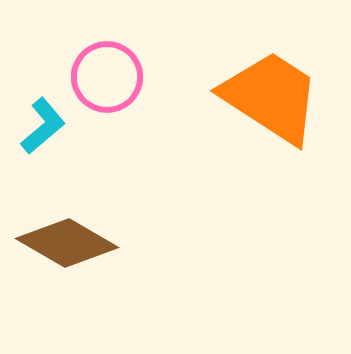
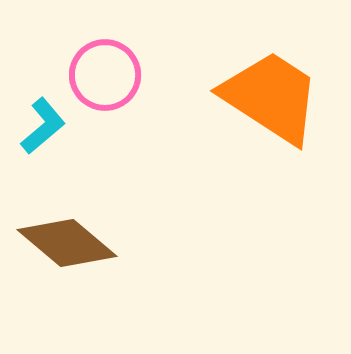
pink circle: moved 2 px left, 2 px up
brown diamond: rotated 10 degrees clockwise
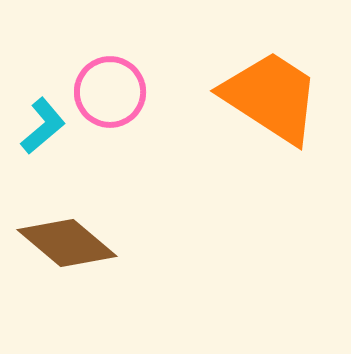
pink circle: moved 5 px right, 17 px down
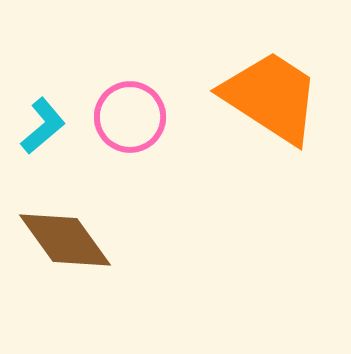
pink circle: moved 20 px right, 25 px down
brown diamond: moved 2 px left, 3 px up; rotated 14 degrees clockwise
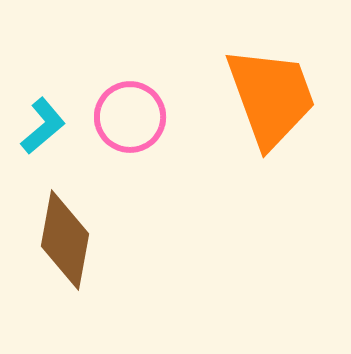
orange trapezoid: rotated 37 degrees clockwise
brown diamond: rotated 46 degrees clockwise
